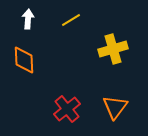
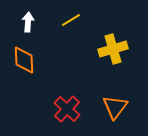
white arrow: moved 3 px down
red cross: rotated 8 degrees counterclockwise
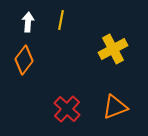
yellow line: moved 10 px left; rotated 48 degrees counterclockwise
yellow cross: rotated 12 degrees counterclockwise
orange diamond: rotated 40 degrees clockwise
orange triangle: rotated 32 degrees clockwise
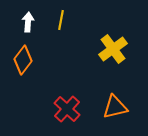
yellow cross: rotated 8 degrees counterclockwise
orange diamond: moved 1 px left
orange triangle: rotated 8 degrees clockwise
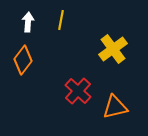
red cross: moved 11 px right, 18 px up
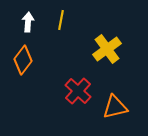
yellow cross: moved 6 px left
